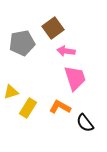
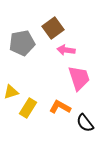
pink arrow: moved 1 px up
pink trapezoid: moved 4 px right
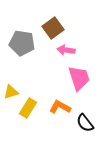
gray pentagon: rotated 20 degrees clockwise
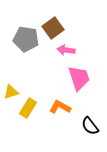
gray pentagon: moved 4 px right, 4 px up
black semicircle: moved 5 px right, 3 px down
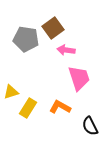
black semicircle: rotated 12 degrees clockwise
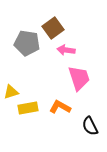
gray pentagon: moved 1 px right, 4 px down
yellow rectangle: rotated 48 degrees clockwise
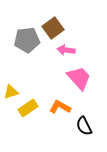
gray pentagon: moved 3 px up; rotated 15 degrees counterclockwise
pink trapezoid: rotated 24 degrees counterclockwise
yellow rectangle: rotated 24 degrees counterclockwise
black semicircle: moved 6 px left
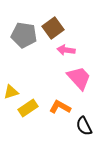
gray pentagon: moved 3 px left, 5 px up; rotated 15 degrees clockwise
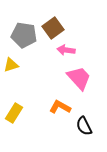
yellow triangle: moved 27 px up
yellow rectangle: moved 14 px left, 5 px down; rotated 24 degrees counterclockwise
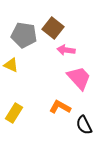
brown square: rotated 15 degrees counterclockwise
yellow triangle: rotated 42 degrees clockwise
black semicircle: moved 1 px up
